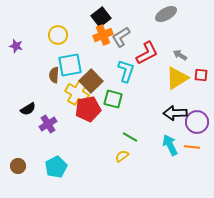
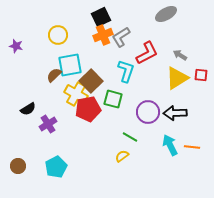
black square: rotated 12 degrees clockwise
brown semicircle: rotated 42 degrees clockwise
yellow cross: moved 1 px left, 1 px down
purple circle: moved 49 px left, 10 px up
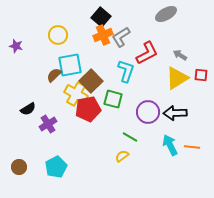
black square: rotated 24 degrees counterclockwise
brown circle: moved 1 px right, 1 px down
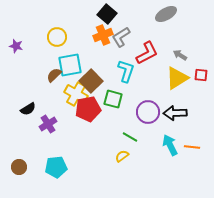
black square: moved 6 px right, 3 px up
yellow circle: moved 1 px left, 2 px down
cyan pentagon: rotated 20 degrees clockwise
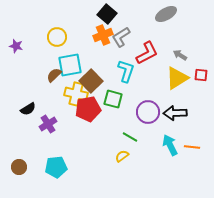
yellow cross: rotated 15 degrees counterclockwise
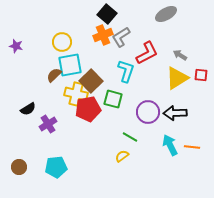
yellow circle: moved 5 px right, 5 px down
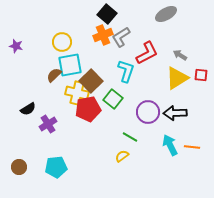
yellow cross: moved 1 px right, 1 px up
green square: rotated 24 degrees clockwise
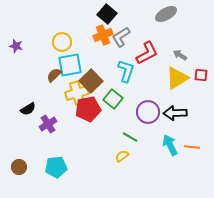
yellow cross: rotated 30 degrees counterclockwise
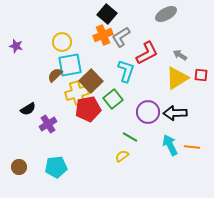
brown semicircle: moved 1 px right
green square: rotated 12 degrees clockwise
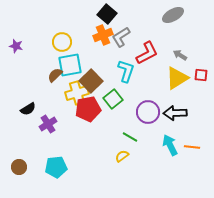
gray ellipse: moved 7 px right, 1 px down
